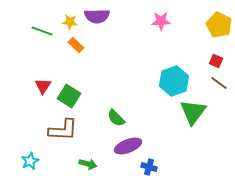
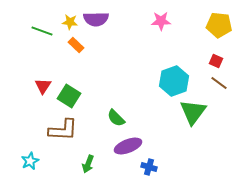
purple semicircle: moved 1 px left, 3 px down
yellow pentagon: rotated 20 degrees counterclockwise
green arrow: rotated 96 degrees clockwise
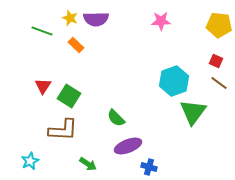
yellow star: moved 4 px up; rotated 14 degrees clockwise
green arrow: rotated 78 degrees counterclockwise
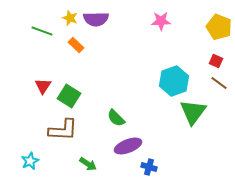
yellow pentagon: moved 2 px down; rotated 15 degrees clockwise
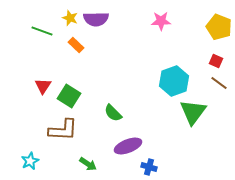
green semicircle: moved 3 px left, 5 px up
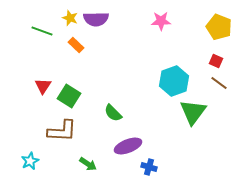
brown L-shape: moved 1 px left, 1 px down
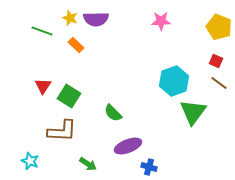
cyan star: rotated 24 degrees counterclockwise
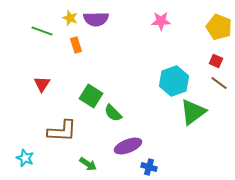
orange rectangle: rotated 28 degrees clockwise
red triangle: moved 1 px left, 2 px up
green square: moved 22 px right
green triangle: rotated 16 degrees clockwise
cyan star: moved 5 px left, 3 px up
